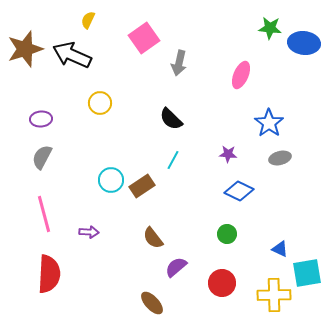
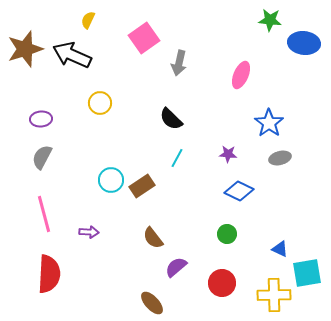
green star: moved 8 px up
cyan line: moved 4 px right, 2 px up
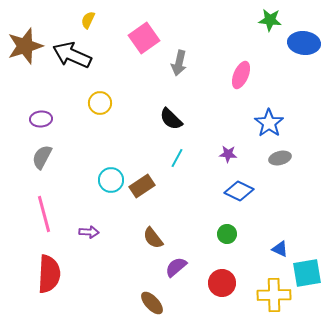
brown star: moved 3 px up
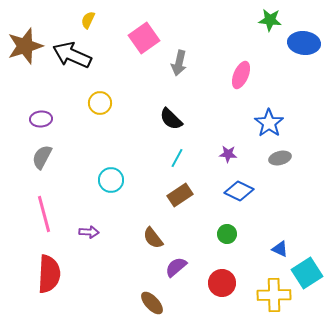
brown rectangle: moved 38 px right, 9 px down
cyan square: rotated 24 degrees counterclockwise
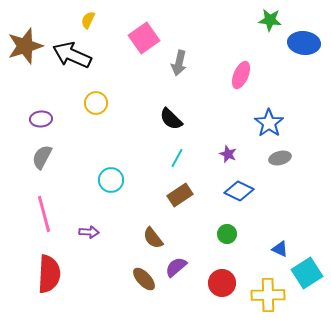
yellow circle: moved 4 px left
purple star: rotated 18 degrees clockwise
yellow cross: moved 6 px left
brown ellipse: moved 8 px left, 24 px up
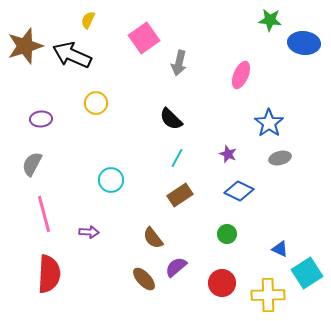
gray semicircle: moved 10 px left, 7 px down
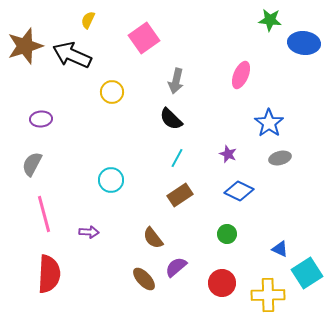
gray arrow: moved 3 px left, 18 px down
yellow circle: moved 16 px right, 11 px up
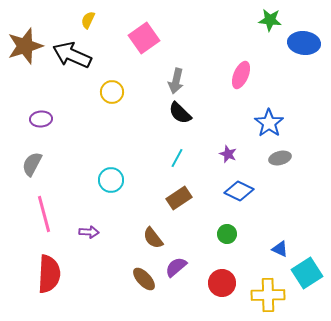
black semicircle: moved 9 px right, 6 px up
brown rectangle: moved 1 px left, 3 px down
